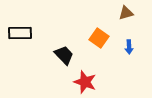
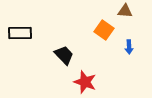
brown triangle: moved 1 px left, 2 px up; rotated 21 degrees clockwise
orange square: moved 5 px right, 8 px up
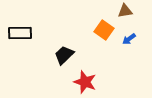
brown triangle: rotated 14 degrees counterclockwise
blue arrow: moved 8 px up; rotated 56 degrees clockwise
black trapezoid: rotated 90 degrees counterclockwise
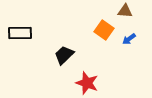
brown triangle: rotated 14 degrees clockwise
red star: moved 2 px right, 1 px down
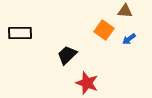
black trapezoid: moved 3 px right
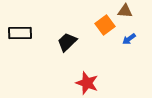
orange square: moved 1 px right, 5 px up; rotated 18 degrees clockwise
black trapezoid: moved 13 px up
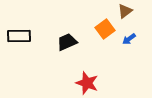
brown triangle: rotated 42 degrees counterclockwise
orange square: moved 4 px down
black rectangle: moved 1 px left, 3 px down
black trapezoid: rotated 20 degrees clockwise
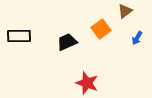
orange square: moved 4 px left
blue arrow: moved 8 px right, 1 px up; rotated 24 degrees counterclockwise
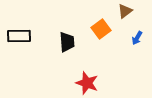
black trapezoid: rotated 110 degrees clockwise
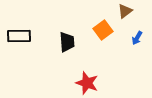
orange square: moved 2 px right, 1 px down
